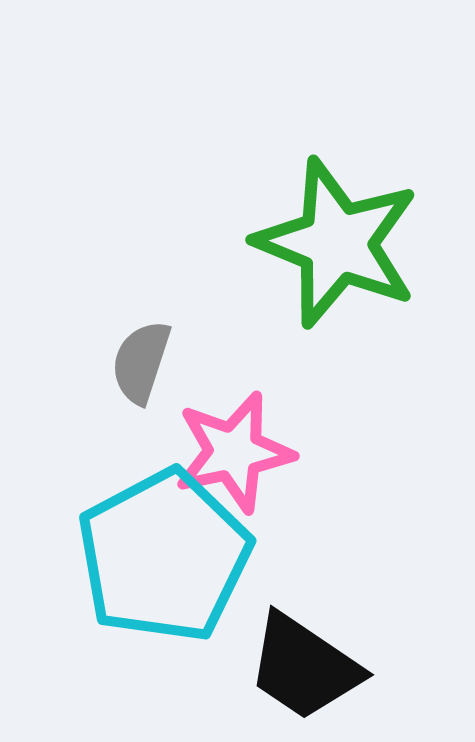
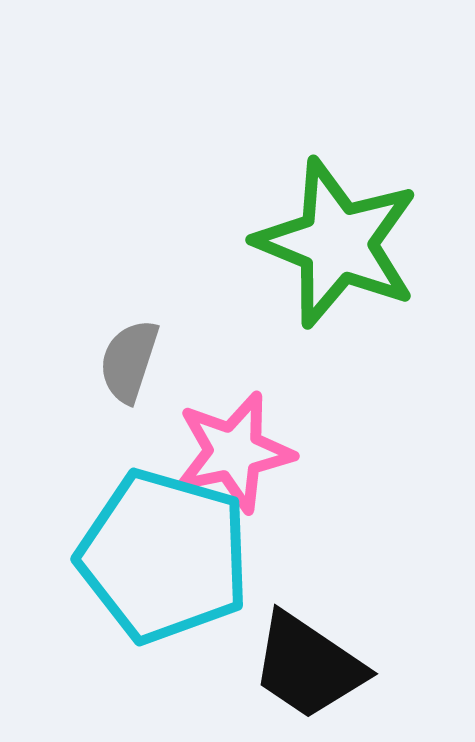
gray semicircle: moved 12 px left, 1 px up
cyan pentagon: rotated 28 degrees counterclockwise
black trapezoid: moved 4 px right, 1 px up
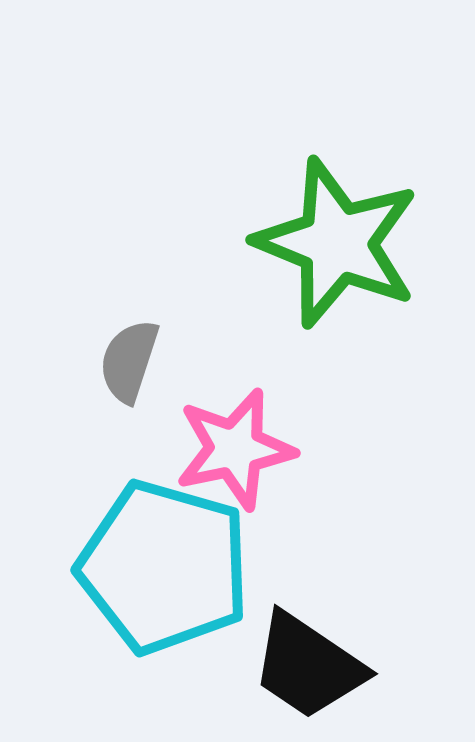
pink star: moved 1 px right, 3 px up
cyan pentagon: moved 11 px down
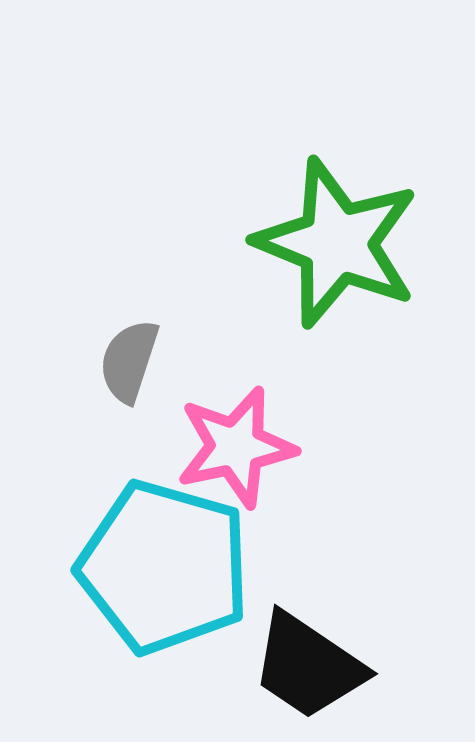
pink star: moved 1 px right, 2 px up
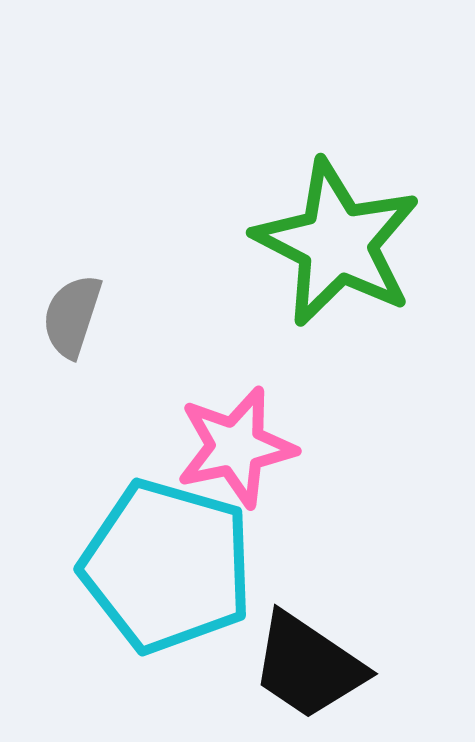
green star: rotated 5 degrees clockwise
gray semicircle: moved 57 px left, 45 px up
cyan pentagon: moved 3 px right, 1 px up
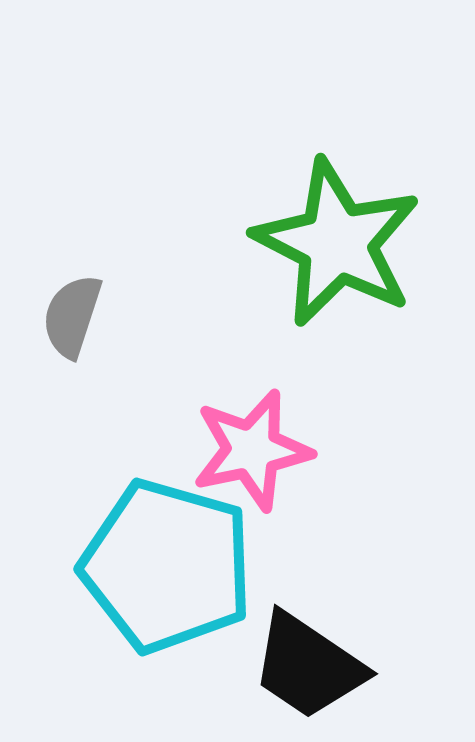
pink star: moved 16 px right, 3 px down
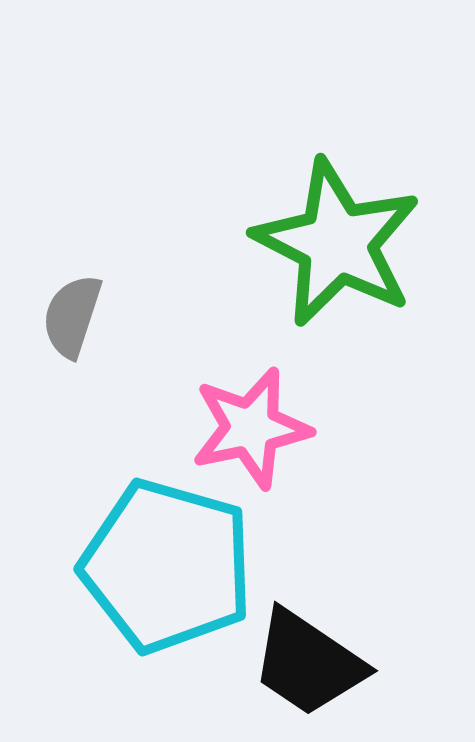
pink star: moved 1 px left, 22 px up
black trapezoid: moved 3 px up
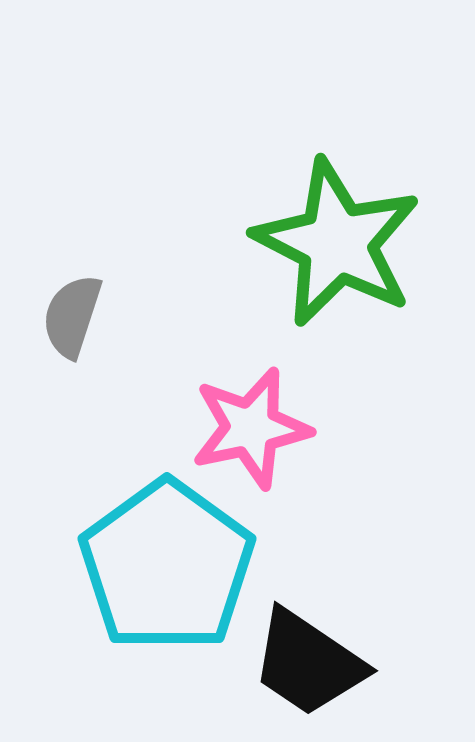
cyan pentagon: rotated 20 degrees clockwise
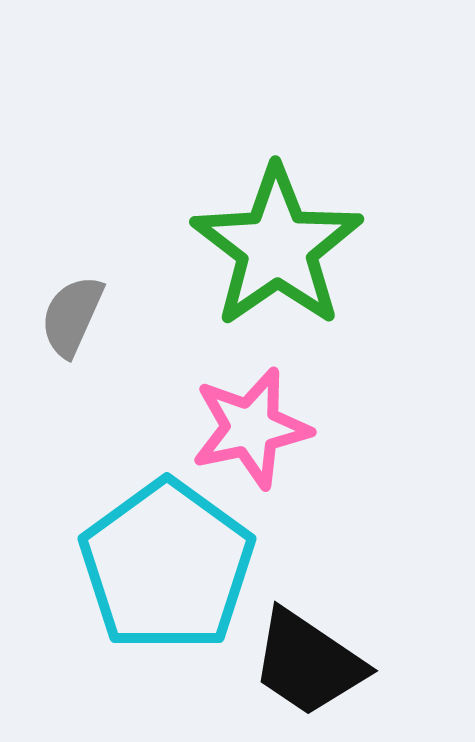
green star: moved 60 px left, 4 px down; rotated 10 degrees clockwise
gray semicircle: rotated 6 degrees clockwise
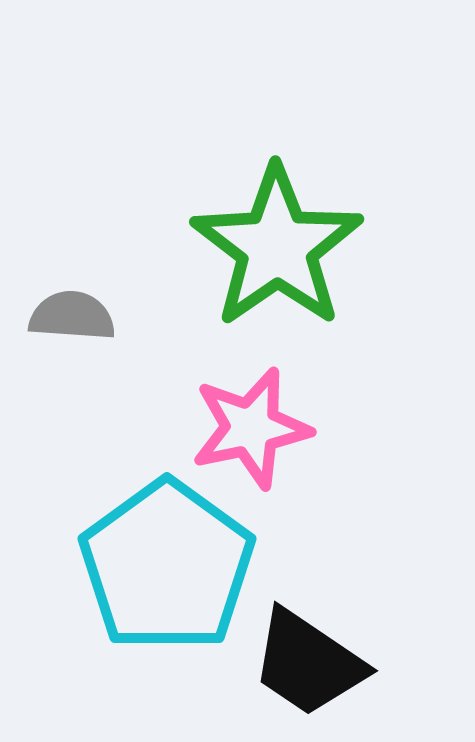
gray semicircle: rotated 70 degrees clockwise
